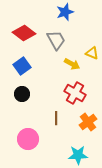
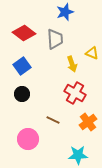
gray trapezoid: moved 1 px left, 1 px up; rotated 25 degrees clockwise
yellow arrow: rotated 42 degrees clockwise
brown line: moved 3 px left, 2 px down; rotated 64 degrees counterclockwise
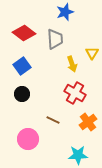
yellow triangle: rotated 40 degrees clockwise
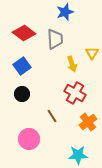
brown line: moved 1 px left, 4 px up; rotated 32 degrees clockwise
pink circle: moved 1 px right
